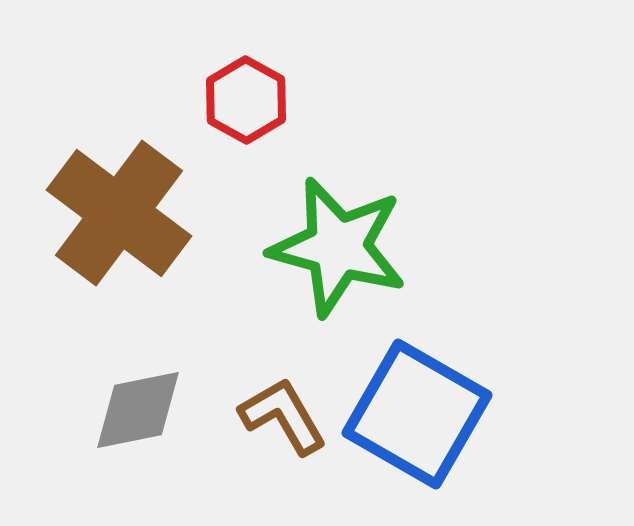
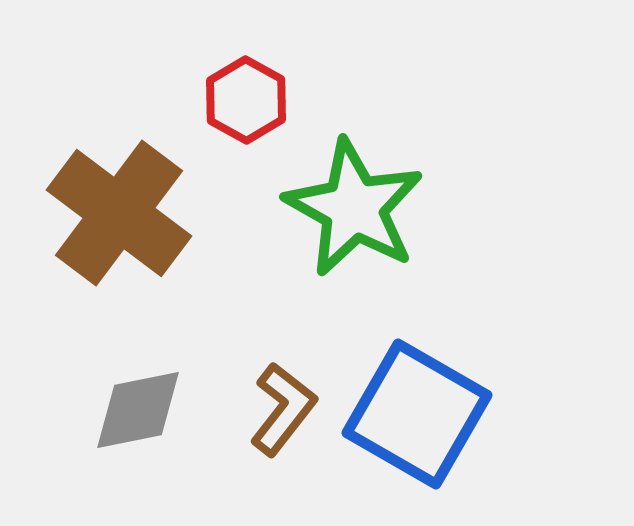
green star: moved 16 px right, 39 px up; rotated 14 degrees clockwise
brown L-shape: moved 7 px up; rotated 68 degrees clockwise
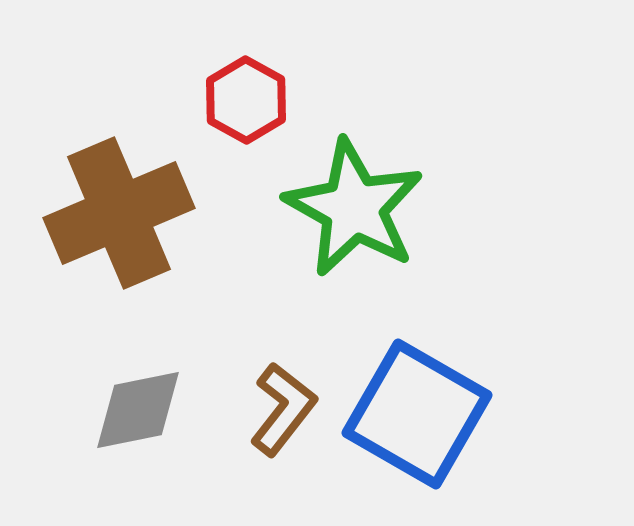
brown cross: rotated 30 degrees clockwise
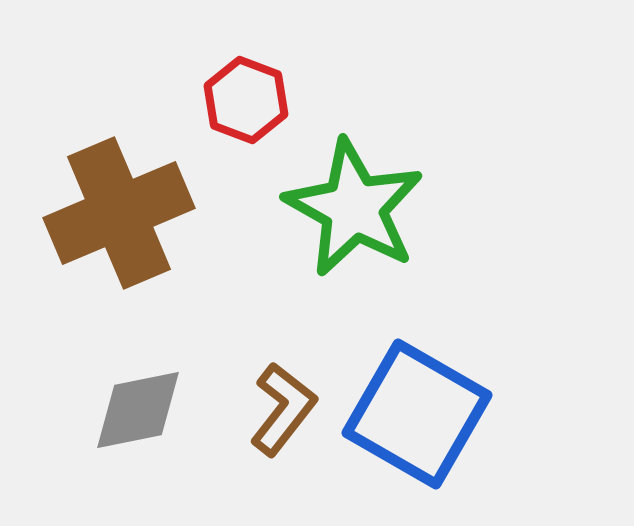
red hexagon: rotated 8 degrees counterclockwise
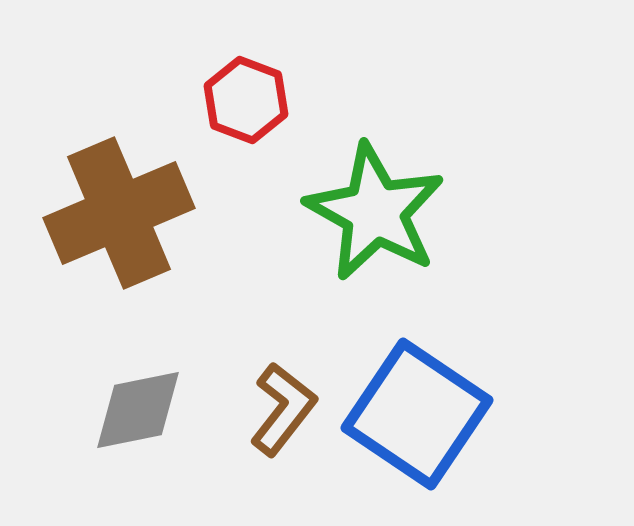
green star: moved 21 px right, 4 px down
blue square: rotated 4 degrees clockwise
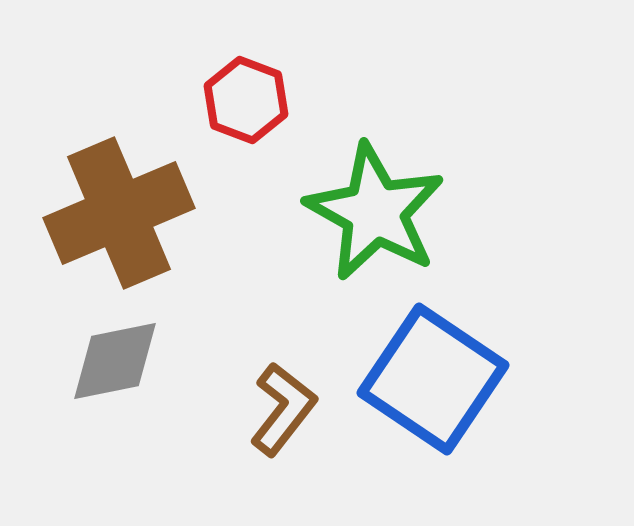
gray diamond: moved 23 px left, 49 px up
blue square: moved 16 px right, 35 px up
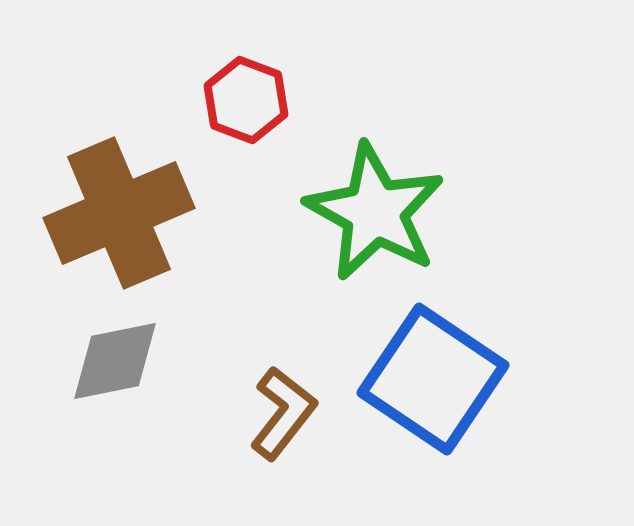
brown L-shape: moved 4 px down
